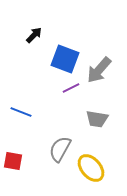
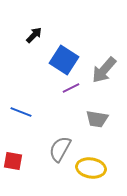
blue square: moved 1 px left, 1 px down; rotated 12 degrees clockwise
gray arrow: moved 5 px right
yellow ellipse: rotated 40 degrees counterclockwise
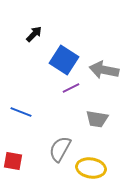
black arrow: moved 1 px up
gray arrow: rotated 60 degrees clockwise
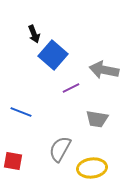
black arrow: rotated 114 degrees clockwise
blue square: moved 11 px left, 5 px up; rotated 8 degrees clockwise
yellow ellipse: moved 1 px right; rotated 16 degrees counterclockwise
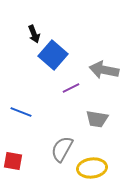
gray semicircle: moved 2 px right
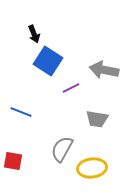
blue square: moved 5 px left, 6 px down; rotated 8 degrees counterclockwise
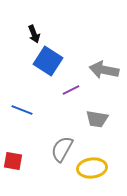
purple line: moved 2 px down
blue line: moved 1 px right, 2 px up
